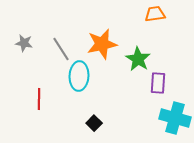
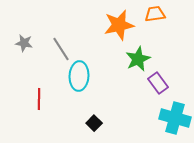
orange star: moved 17 px right, 19 px up
green star: rotated 15 degrees clockwise
purple rectangle: rotated 40 degrees counterclockwise
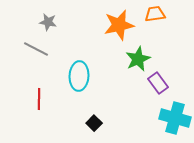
gray star: moved 24 px right, 21 px up
gray line: moved 25 px left; rotated 30 degrees counterclockwise
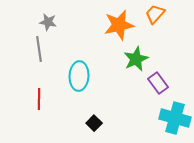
orange trapezoid: rotated 40 degrees counterclockwise
gray line: moved 3 px right; rotated 55 degrees clockwise
green star: moved 2 px left
